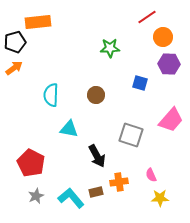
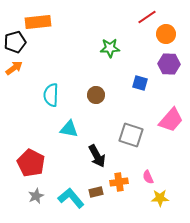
orange circle: moved 3 px right, 3 px up
pink semicircle: moved 3 px left, 2 px down
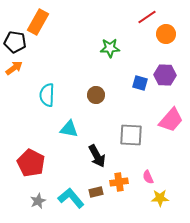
orange rectangle: rotated 55 degrees counterclockwise
black pentagon: rotated 25 degrees clockwise
purple hexagon: moved 4 px left, 11 px down
cyan semicircle: moved 4 px left
gray square: rotated 15 degrees counterclockwise
gray star: moved 2 px right, 5 px down
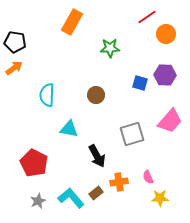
orange rectangle: moved 34 px right
pink trapezoid: moved 1 px left, 1 px down
gray square: moved 1 px right, 1 px up; rotated 20 degrees counterclockwise
red pentagon: moved 3 px right
brown rectangle: moved 1 px down; rotated 24 degrees counterclockwise
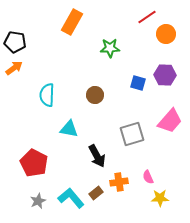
blue square: moved 2 px left
brown circle: moved 1 px left
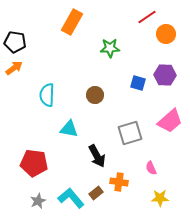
pink trapezoid: rotated 8 degrees clockwise
gray square: moved 2 px left, 1 px up
red pentagon: rotated 20 degrees counterclockwise
pink semicircle: moved 3 px right, 9 px up
orange cross: rotated 18 degrees clockwise
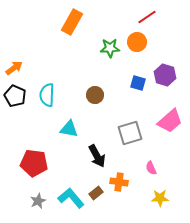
orange circle: moved 29 px left, 8 px down
black pentagon: moved 54 px down; rotated 15 degrees clockwise
purple hexagon: rotated 15 degrees clockwise
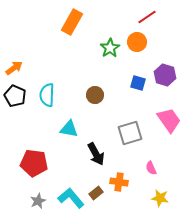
green star: rotated 30 degrees counterclockwise
pink trapezoid: moved 1 px left, 1 px up; rotated 84 degrees counterclockwise
black arrow: moved 1 px left, 2 px up
yellow star: rotated 12 degrees clockwise
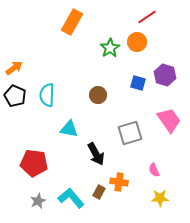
brown circle: moved 3 px right
pink semicircle: moved 3 px right, 2 px down
brown rectangle: moved 3 px right, 1 px up; rotated 24 degrees counterclockwise
yellow star: rotated 12 degrees counterclockwise
